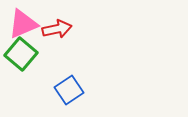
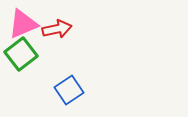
green square: rotated 12 degrees clockwise
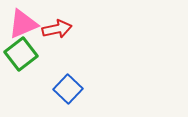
blue square: moved 1 px left, 1 px up; rotated 12 degrees counterclockwise
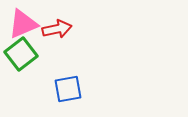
blue square: rotated 36 degrees clockwise
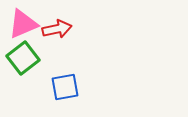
green square: moved 2 px right, 4 px down
blue square: moved 3 px left, 2 px up
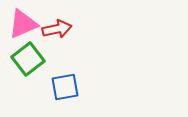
green square: moved 5 px right, 1 px down
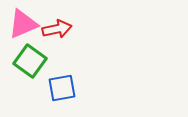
green square: moved 2 px right, 2 px down; rotated 16 degrees counterclockwise
blue square: moved 3 px left, 1 px down
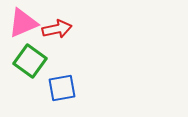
pink triangle: moved 1 px up
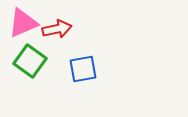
blue square: moved 21 px right, 19 px up
